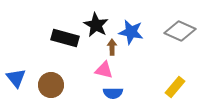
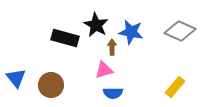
pink triangle: rotated 30 degrees counterclockwise
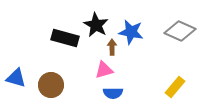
blue triangle: rotated 35 degrees counterclockwise
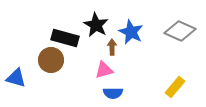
blue star: rotated 15 degrees clockwise
brown circle: moved 25 px up
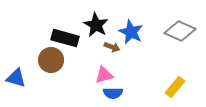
brown arrow: rotated 112 degrees clockwise
pink triangle: moved 5 px down
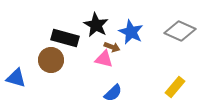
pink triangle: moved 16 px up; rotated 30 degrees clockwise
blue semicircle: rotated 42 degrees counterclockwise
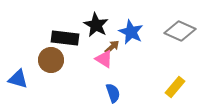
black rectangle: rotated 8 degrees counterclockwise
brown arrow: rotated 63 degrees counterclockwise
pink triangle: rotated 18 degrees clockwise
blue triangle: moved 2 px right, 1 px down
blue semicircle: rotated 66 degrees counterclockwise
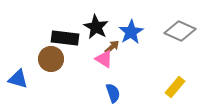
black star: moved 2 px down
blue star: rotated 15 degrees clockwise
brown circle: moved 1 px up
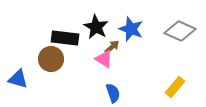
blue star: moved 3 px up; rotated 20 degrees counterclockwise
